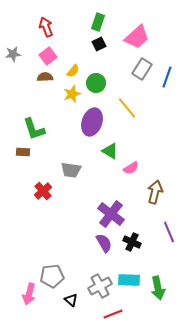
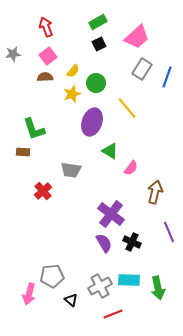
green rectangle: rotated 42 degrees clockwise
pink semicircle: rotated 21 degrees counterclockwise
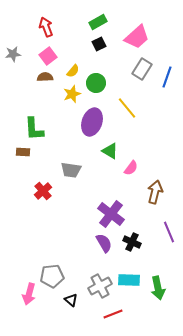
green L-shape: rotated 15 degrees clockwise
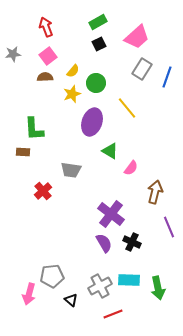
purple line: moved 5 px up
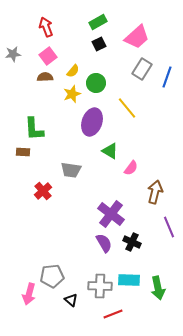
gray cross: rotated 30 degrees clockwise
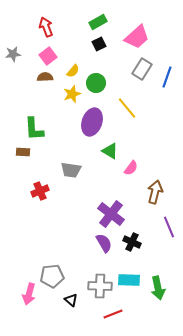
red cross: moved 3 px left; rotated 18 degrees clockwise
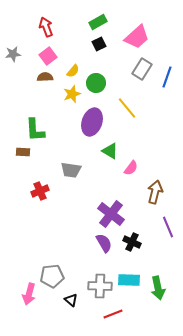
green L-shape: moved 1 px right, 1 px down
purple line: moved 1 px left
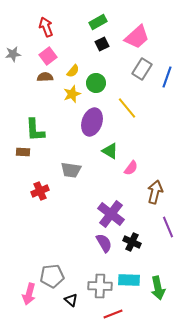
black square: moved 3 px right
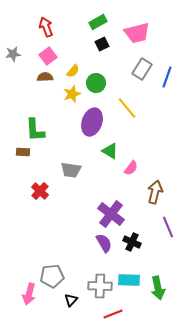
pink trapezoid: moved 4 px up; rotated 28 degrees clockwise
red cross: rotated 24 degrees counterclockwise
black triangle: rotated 32 degrees clockwise
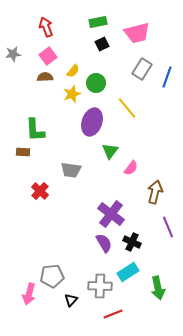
green rectangle: rotated 18 degrees clockwise
green triangle: rotated 36 degrees clockwise
cyan rectangle: moved 1 px left, 8 px up; rotated 35 degrees counterclockwise
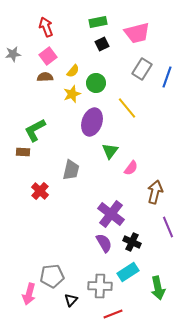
green L-shape: rotated 65 degrees clockwise
gray trapezoid: rotated 85 degrees counterclockwise
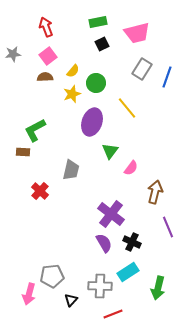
green arrow: rotated 25 degrees clockwise
